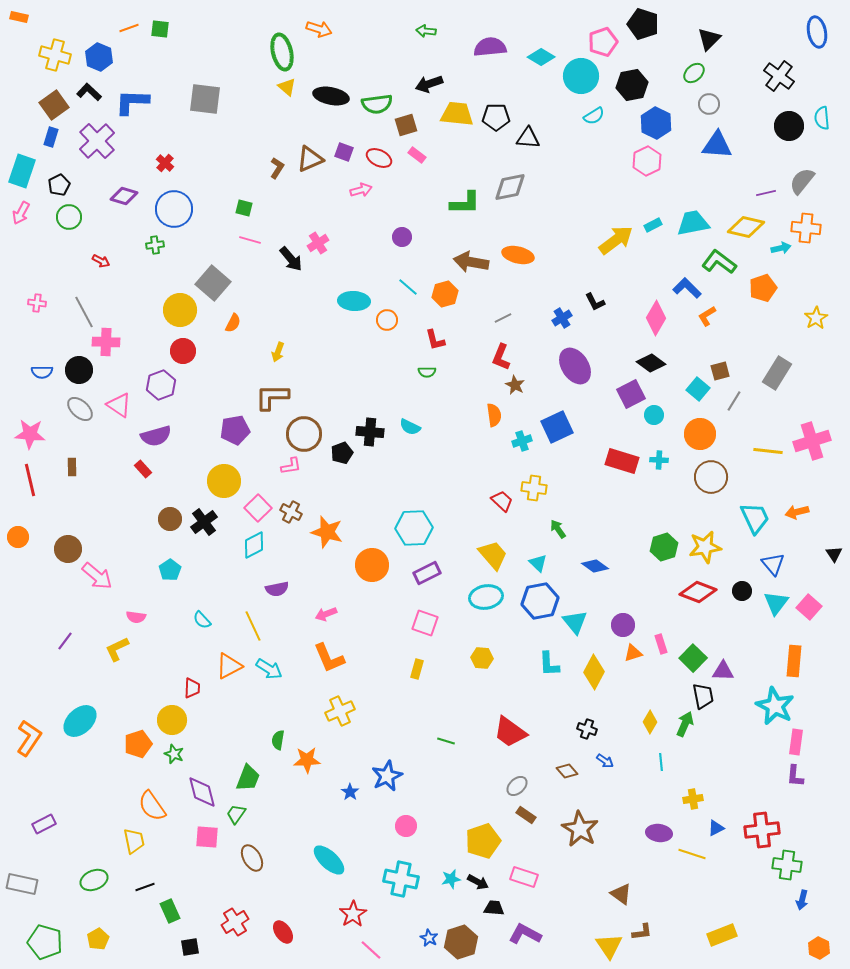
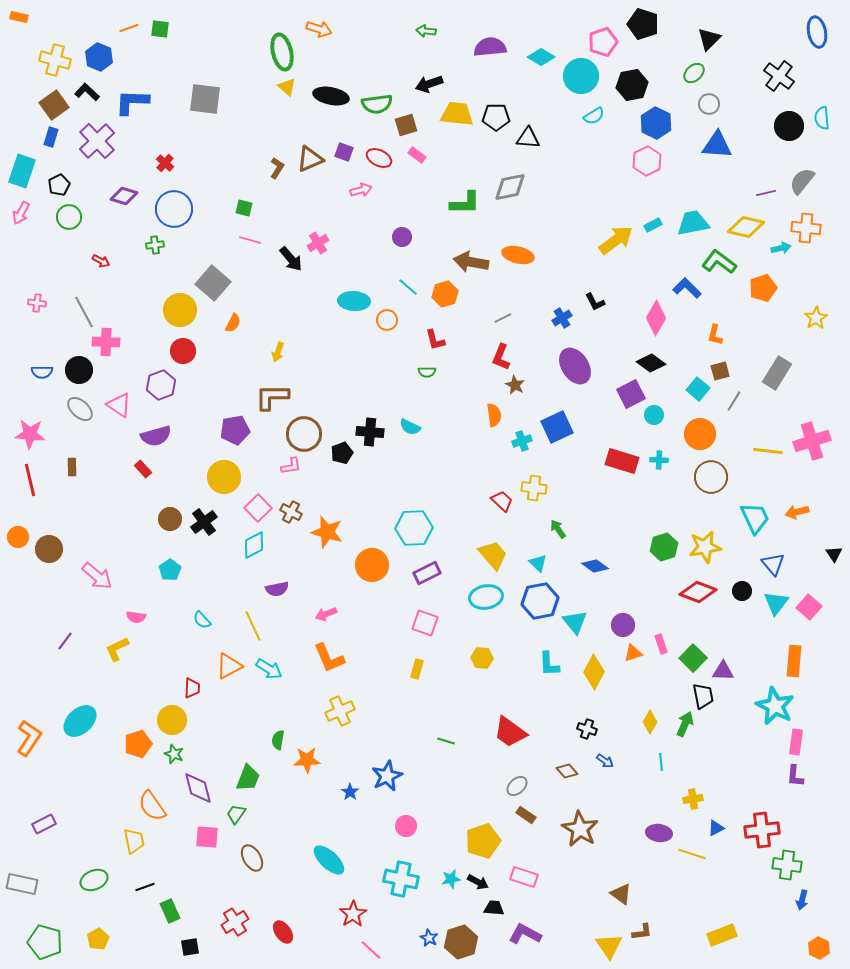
yellow cross at (55, 55): moved 5 px down
black L-shape at (89, 92): moved 2 px left
orange L-shape at (707, 316): moved 8 px right, 19 px down; rotated 45 degrees counterclockwise
yellow circle at (224, 481): moved 4 px up
brown circle at (68, 549): moved 19 px left
purple diamond at (202, 792): moved 4 px left, 4 px up
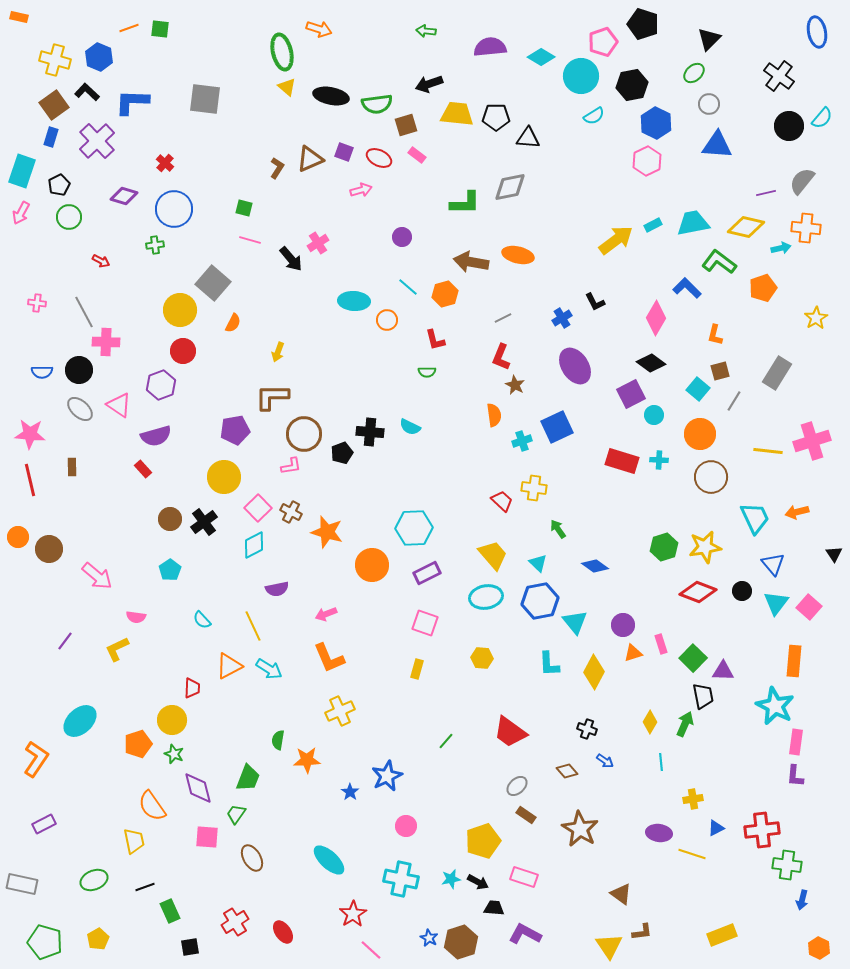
cyan semicircle at (822, 118): rotated 135 degrees counterclockwise
orange L-shape at (29, 738): moved 7 px right, 21 px down
green line at (446, 741): rotated 66 degrees counterclockwise
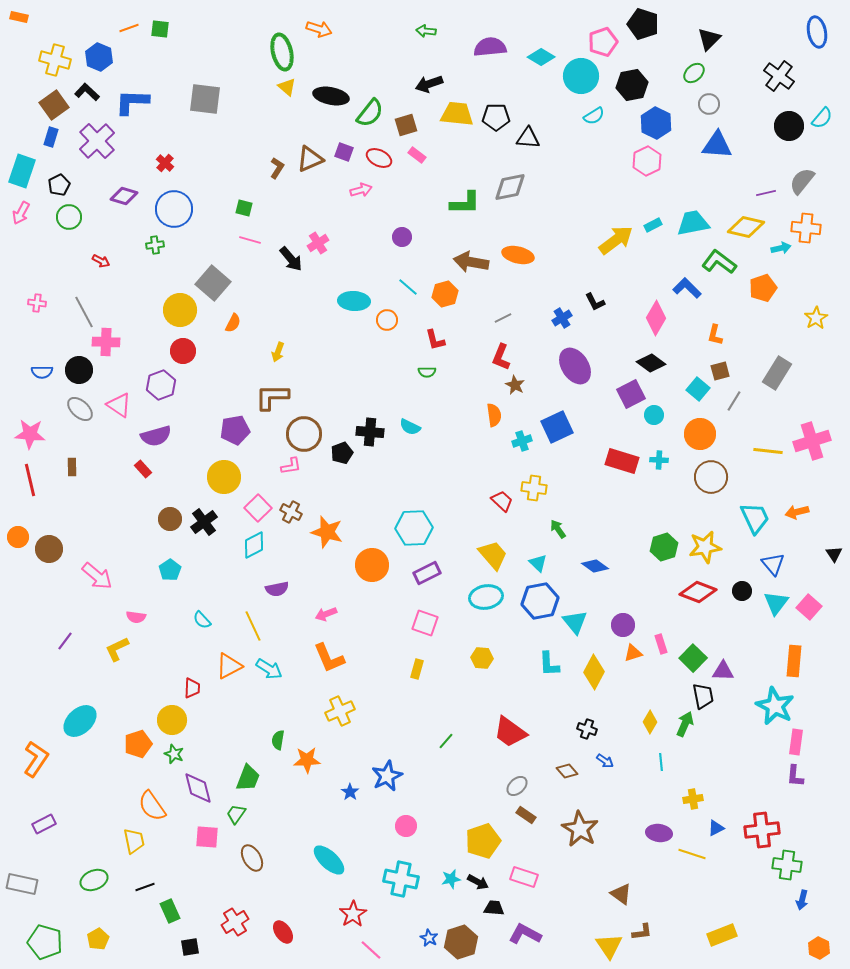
green semicircle at (377, 104): moved 7 px left, 9 px down; rotated 44 degrees counterclockwise
